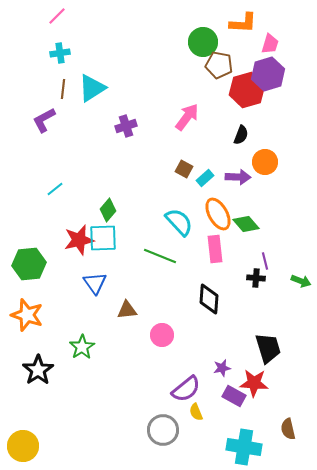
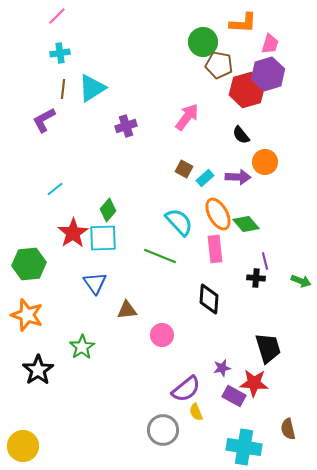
black semicircle at (241, 135): rotated 120 degrees clockwise
red star at (79, 240): moved 6 px left, 7 px up; rotated 20 degrees counterclockwise
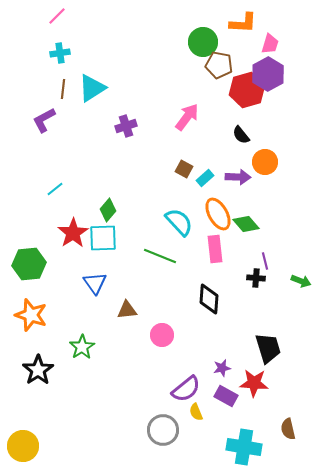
purple hexagon at (268, 74): rotated 12 degrees counterclockwise
orange star at (27, 315): moved 4 px right
purple rectangle at (234, 396): moved 8 px left
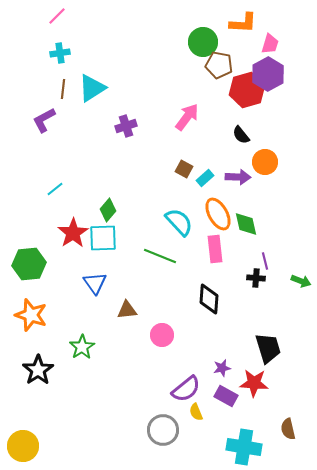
green diamond at (246, 224): rotated 28 degrees clockwise
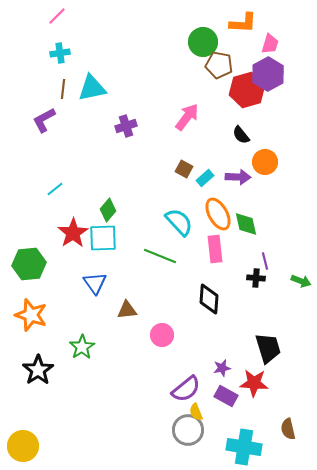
cyan triangle at (92, 88): rotated 20 degrees clockwise
gray circle at (163, 430): moved 25 px right
